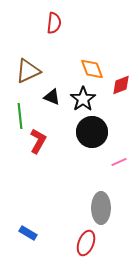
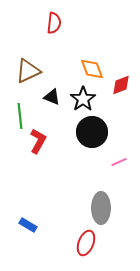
blue rectangle: moved 8 px up
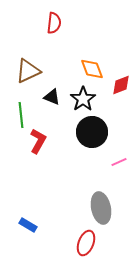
green line: moved 1 px right, 1 px up
gray ellipse: rotated 12 degrees counterclockwise
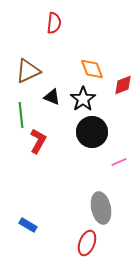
red diamond: moved 2 px right
red ellipse: moved 1 px right
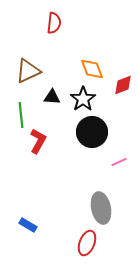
black triangle: rotated 18 degrees counterclockwise
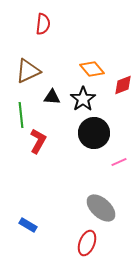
red semicircle: moved 11 px left, 1 px down
orange diamond: rotated 20 degrees counterclockwise
black circle: moved 2 px right, 1 px down
gray ellipse: rotated 36 degrees counterclockwise
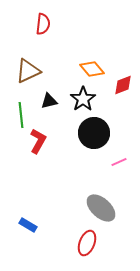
black triangle: moved 3 px left, 4 px down; rotated 18 degrees counterclockwise
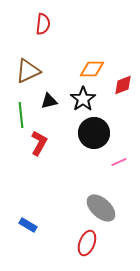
orange diamond: rotated 50 degrees counterclockwise
red L-shape: moved 1 px right, 2 px down
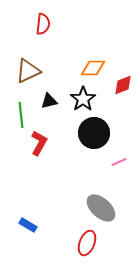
orange diamond: moved 1 px right, 1 px up
